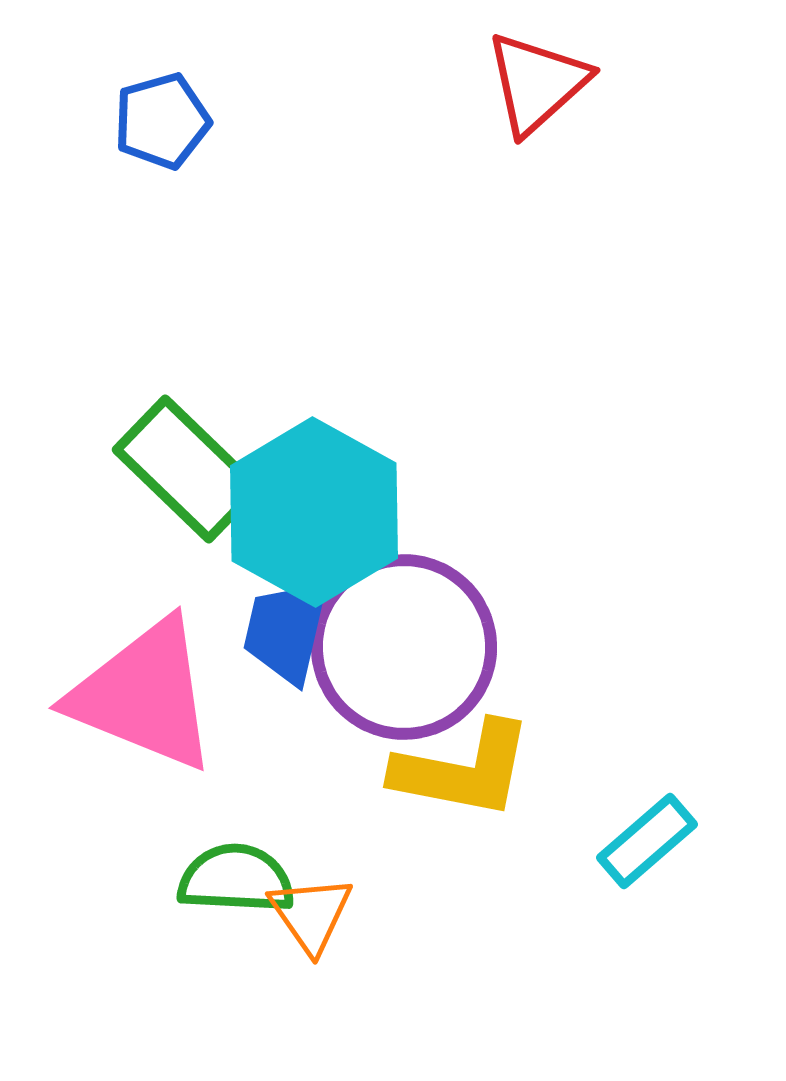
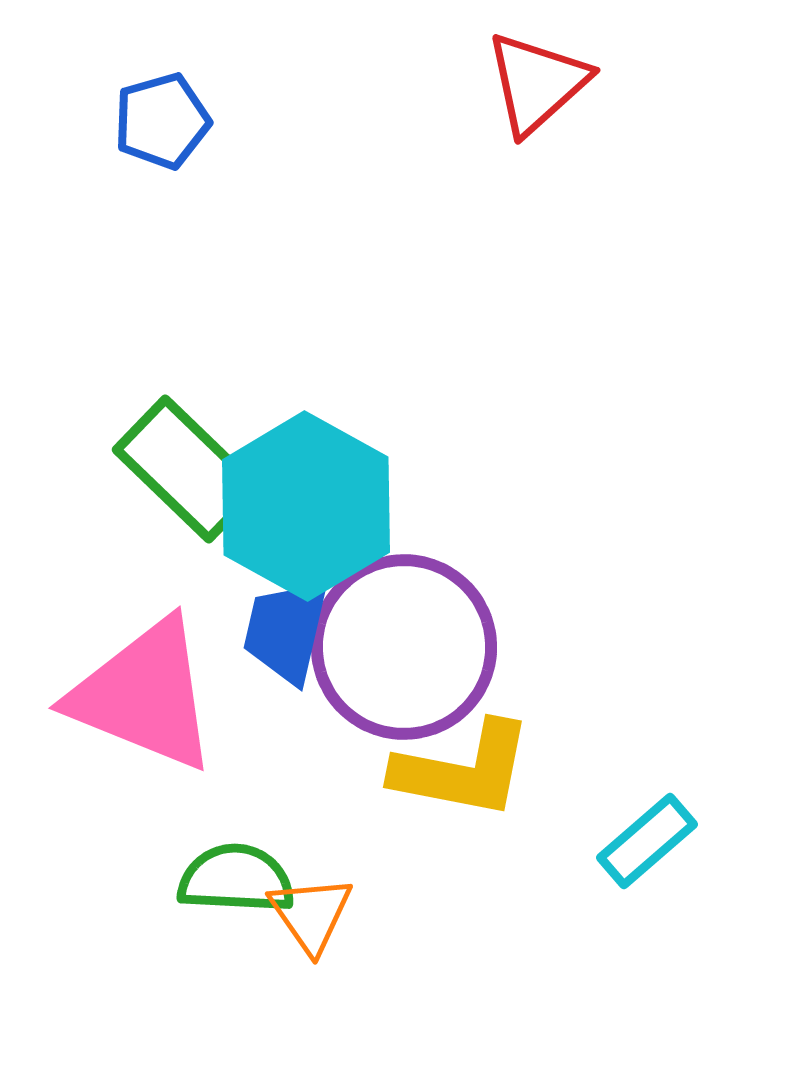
cyan hexagon: moved 8 px left, 6 px up
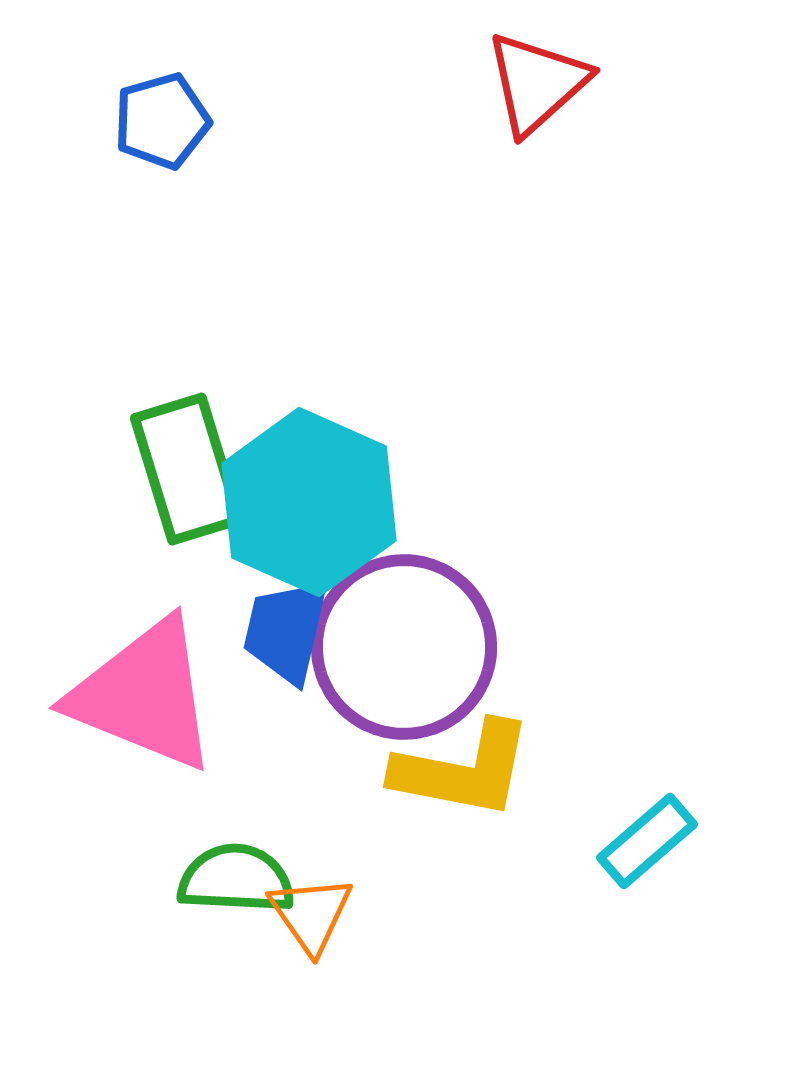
green rectangle: rotated 29 degrees clockwise
cyan hexagon: moved 3 px right, 4 px up; rotated 5 degrees counterclockwise
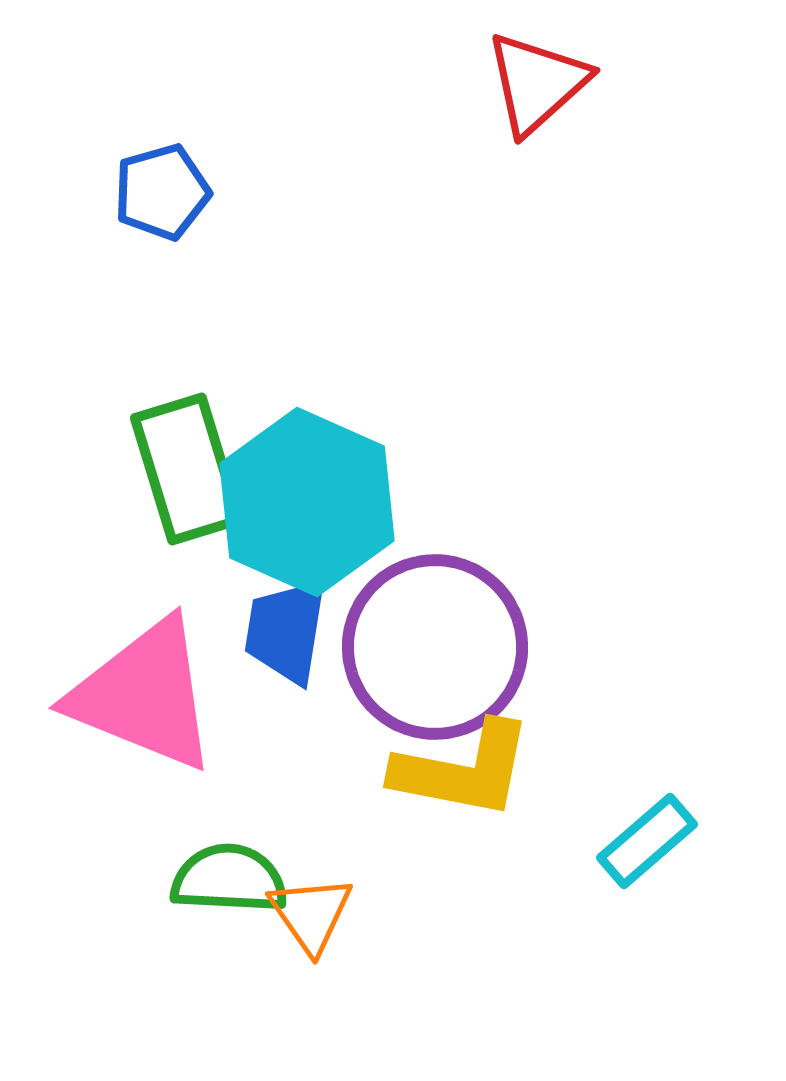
blue pentagon: moved 71 px down
cyan hexagon: moved 2 px left
blue trapezoid: rotated 4 degrees counterclockwise
purple circle: moved 31 px right
green semicircle: moved 7 px left
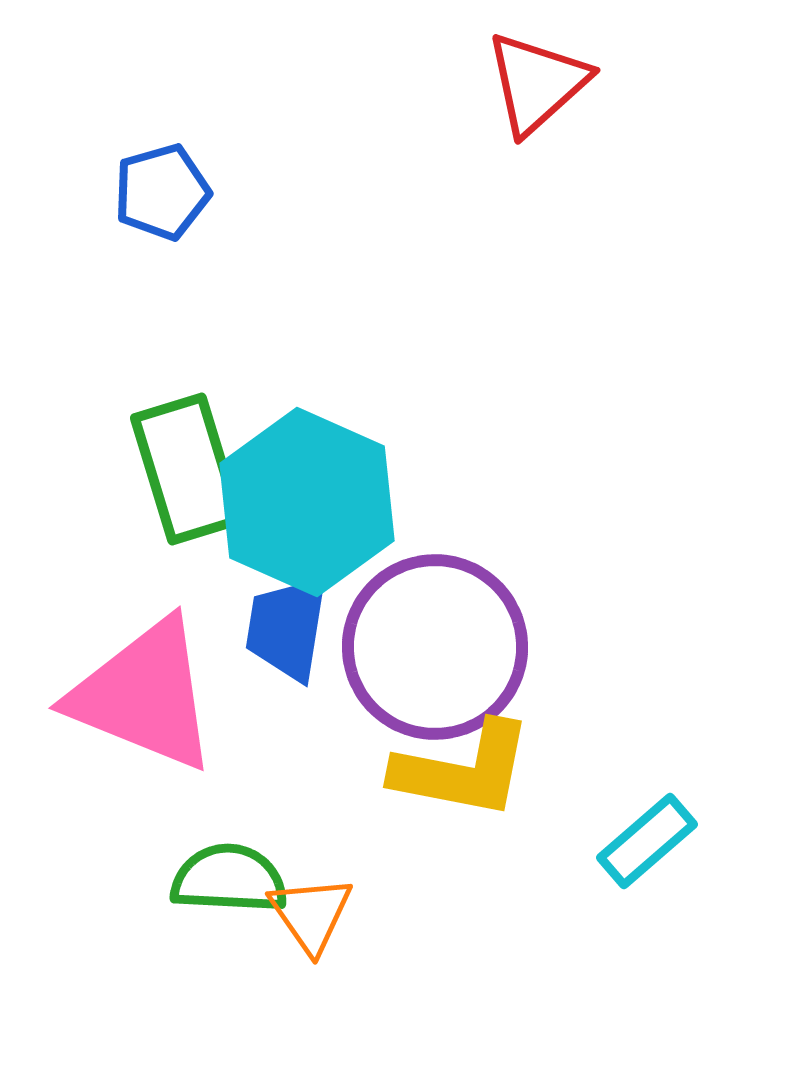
blue trapezoid: moved 1 px right, 3 px up
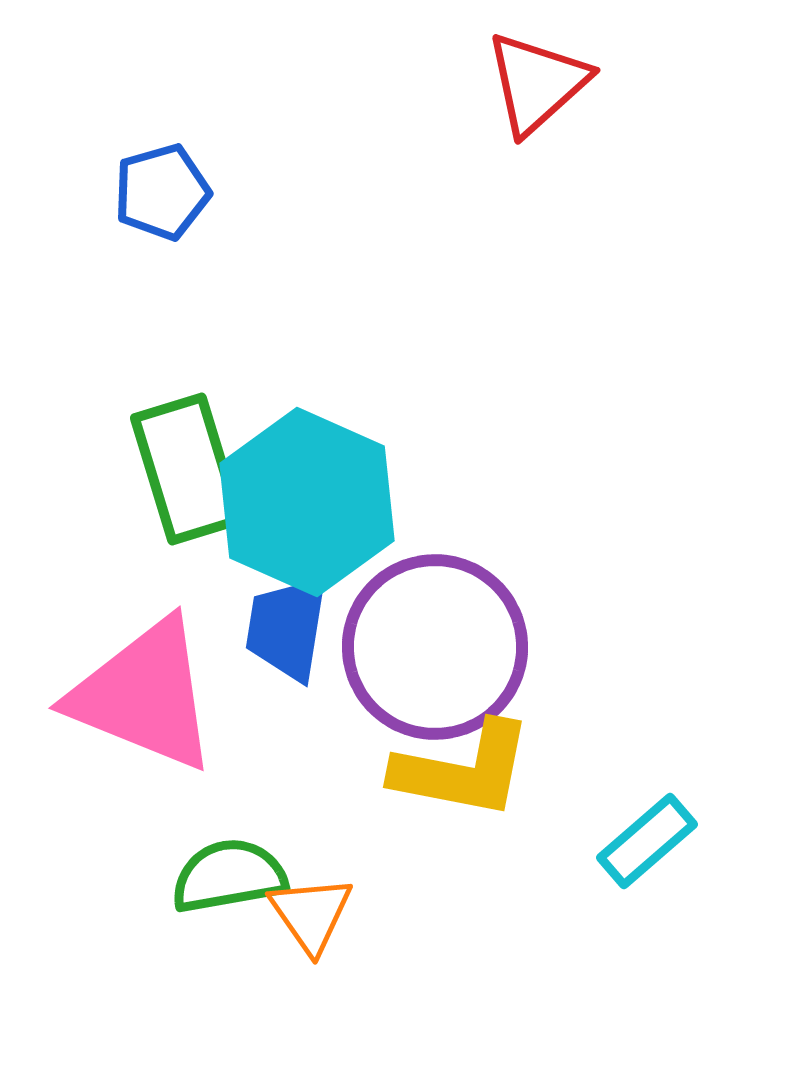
green semicircle: moved 3 px up; rotated 13 degrees counterclockwise
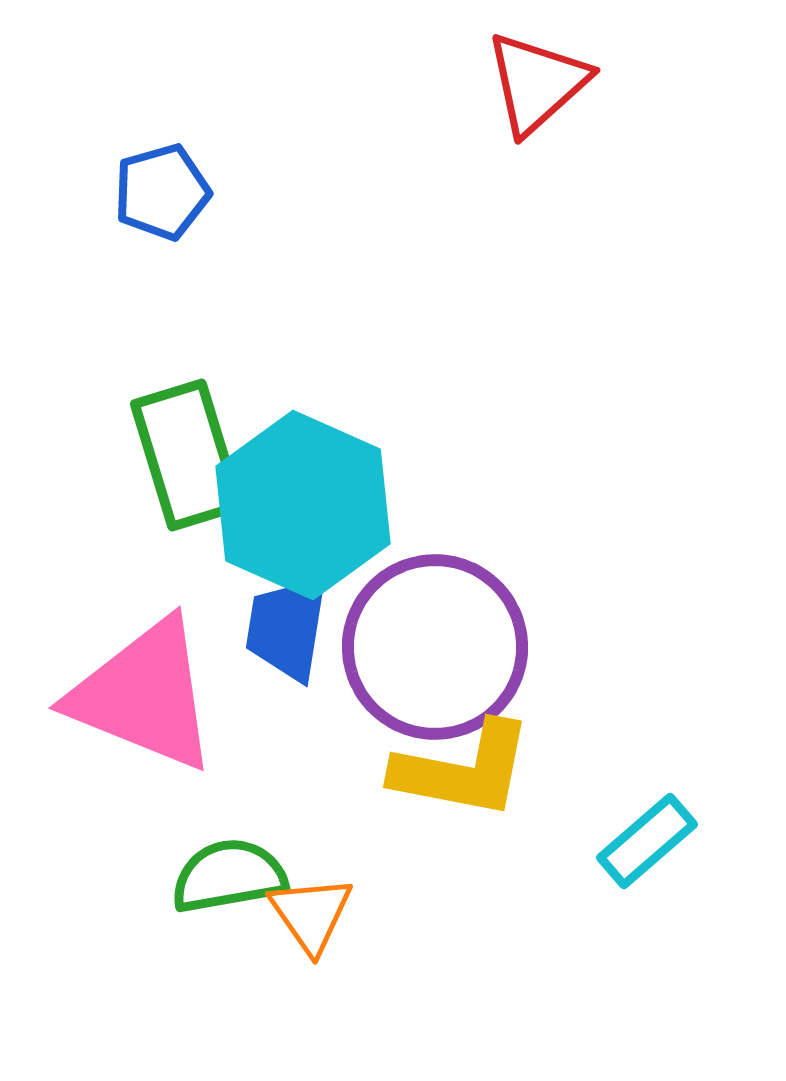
green rectangle: moved 14 px up
cyan hexagon: moved 4 px left, 3 px down
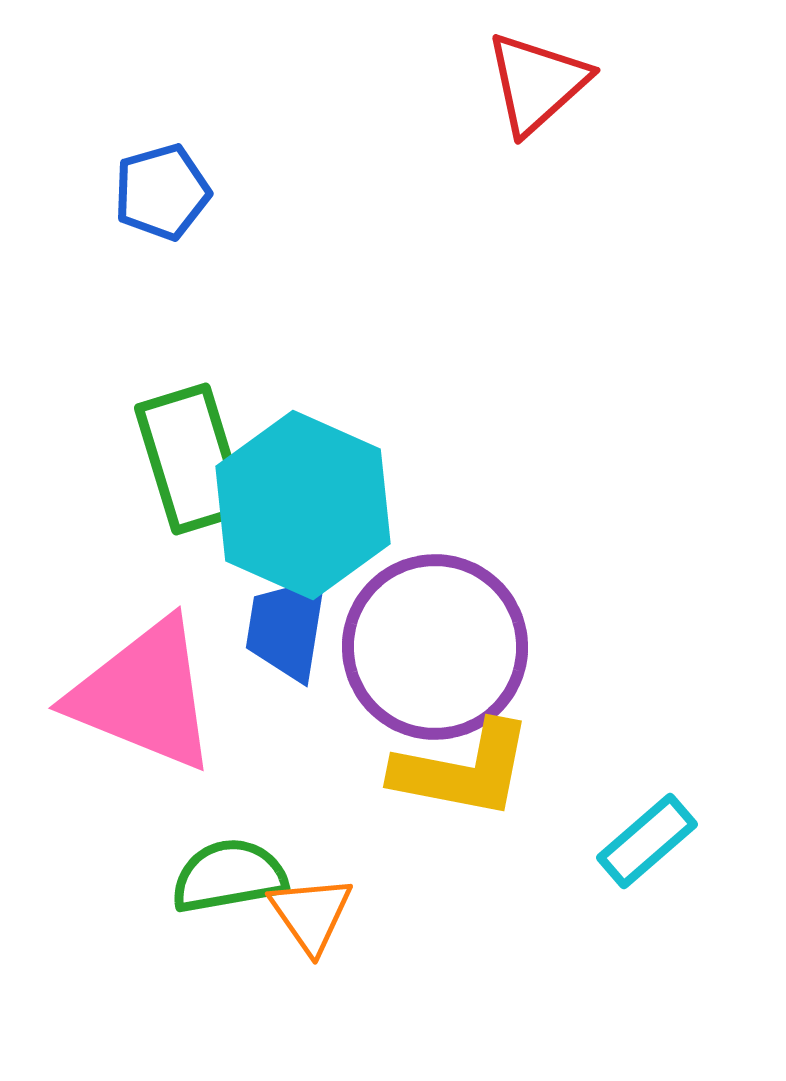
green rectangle: moved 4 px right, 4 px down
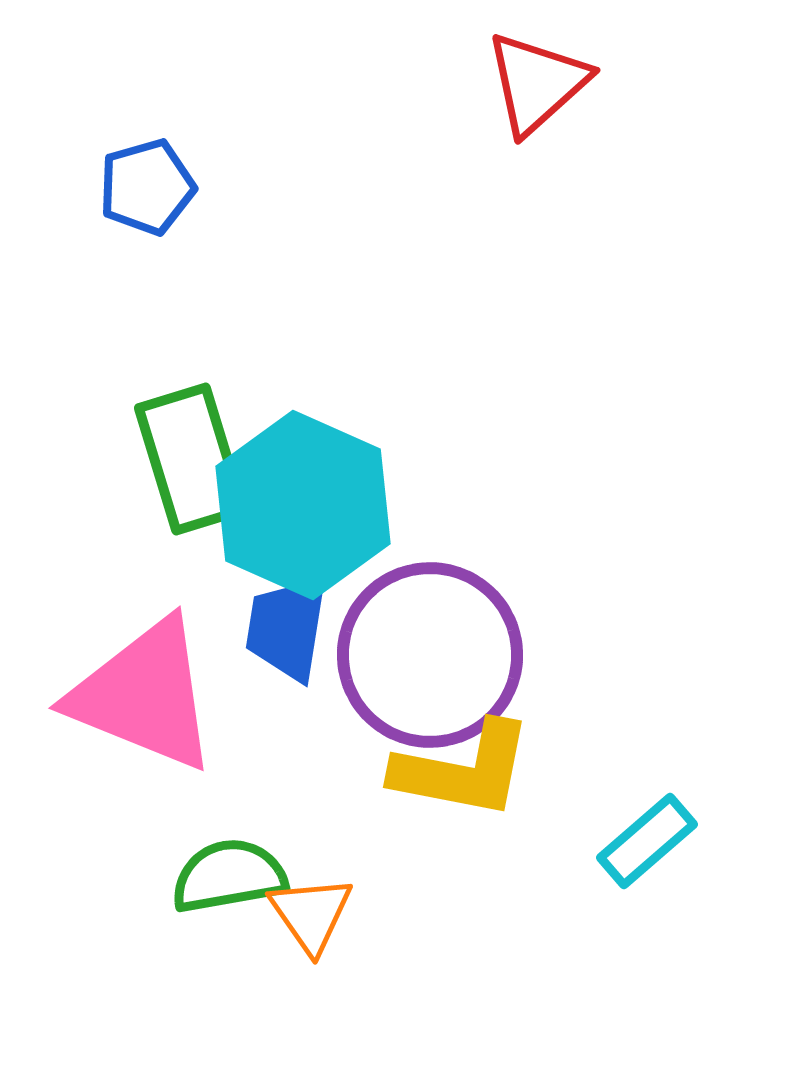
blue pentagon: moved 15 px left, 5 px up
purple circle: moved 5 px left, 8 px down
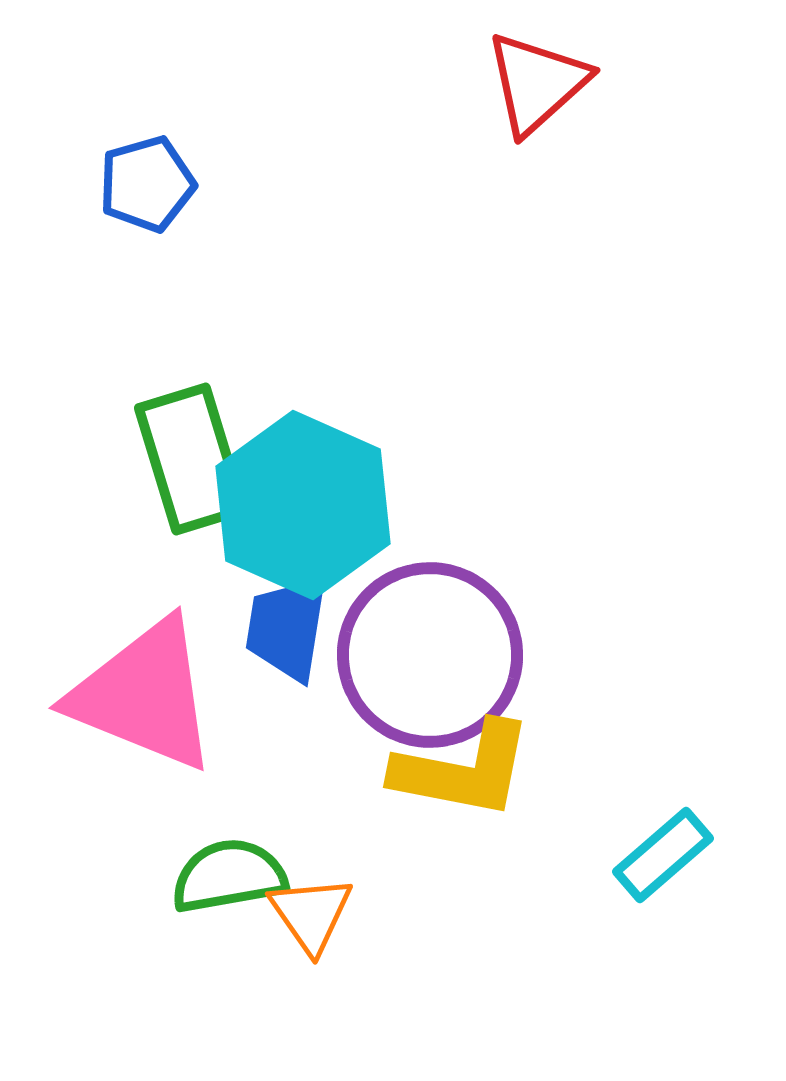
blue pentagon: moved 3 px up
cyan rectangle: moved 16 px right, 14 px down
